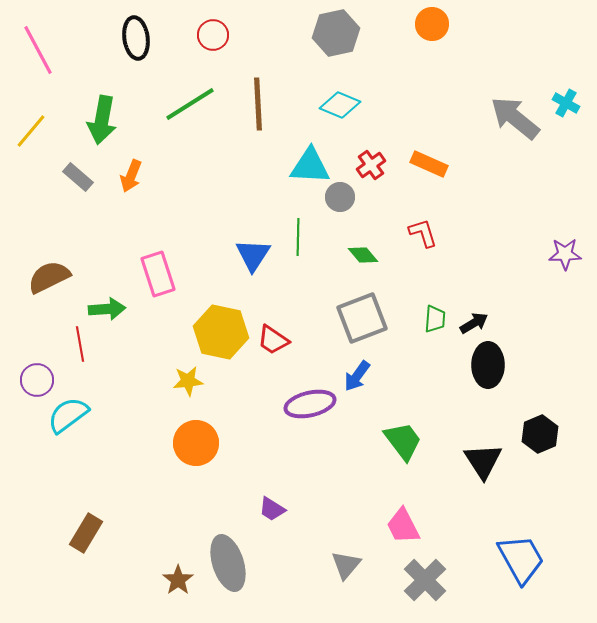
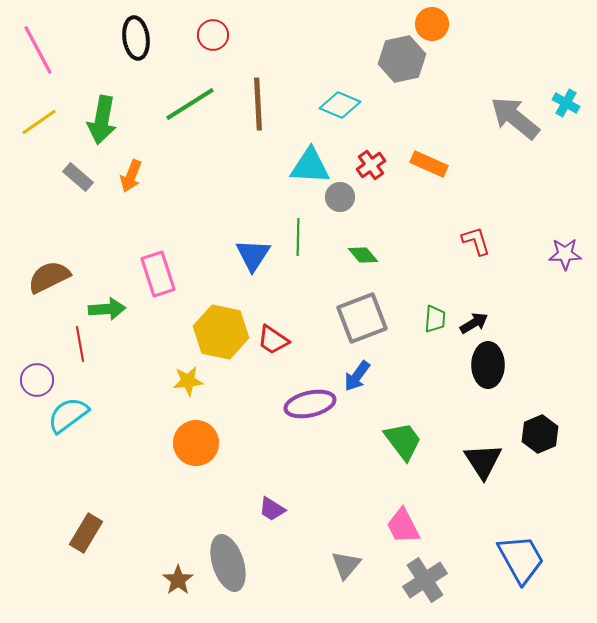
gray hexagon at (336, 33): moved 66 px right, 26 px down
yellow line at (31, 131): moved 8 px right, 9 px up; rotated 15 degrees clockwise
red L-shape at (423, 233): moved 53 px right, 8 px down
gray cross at (425, 580): rotated 12 degrees clockwise
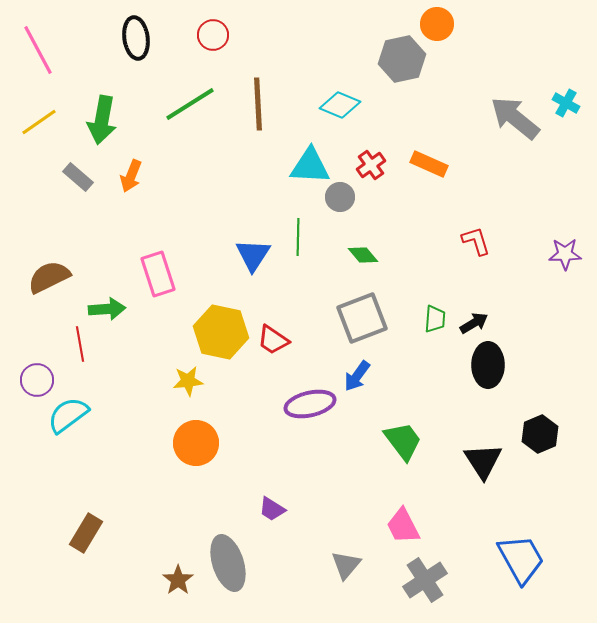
orange circle at (432, 24): moved 5 px right
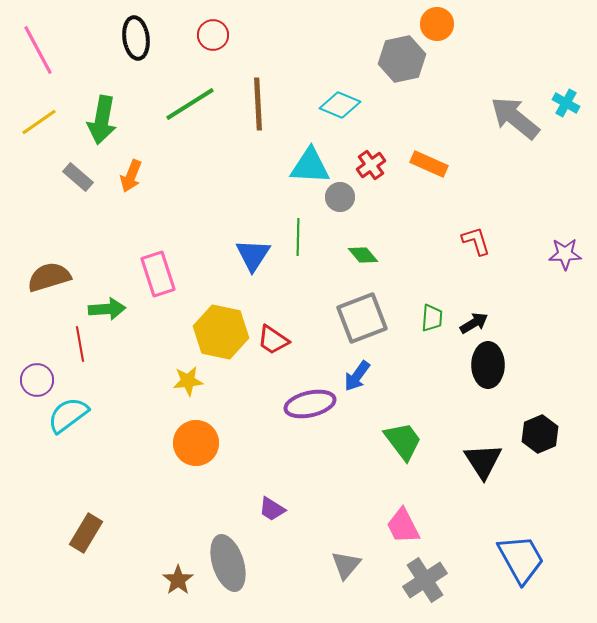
brown semicircle at (49, 277): rotated 9 degrees clockwise
green trapezoid at (435, 319): moved 3 px left, 1 px up
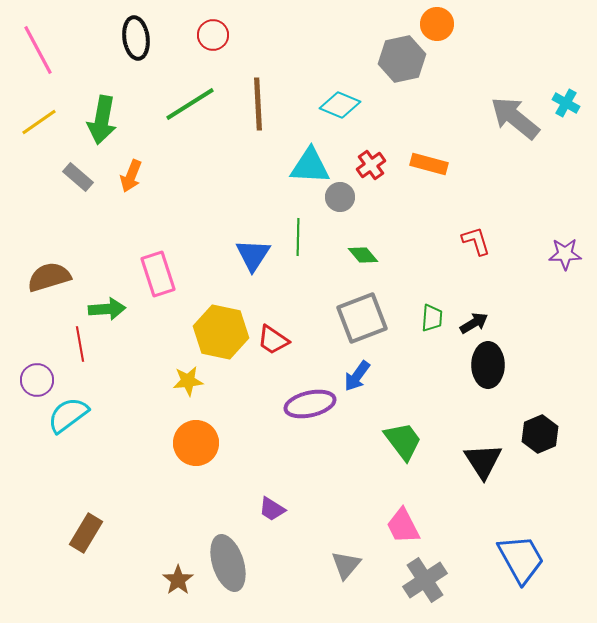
orange rectangle at (429, 164): rotated 9 degrees counterclockwise
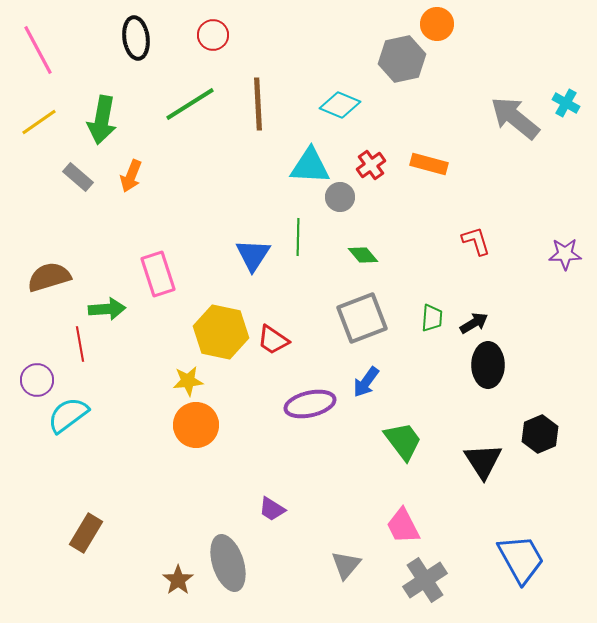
blue arrow at (357, 376): moved 9 px right, 6 px down
orange circle at (196, 443): moved 18 px up
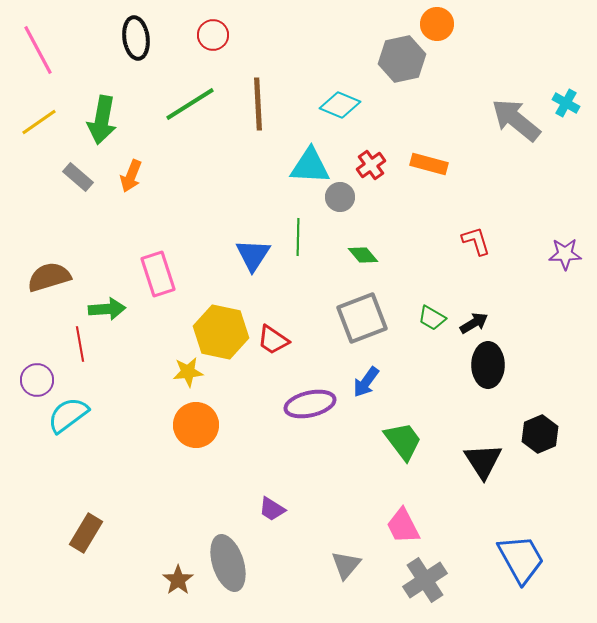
gray arrow at (515, 118): moved 1 px right, 2 px down
green trapezoid at (432, 318): rotated 116 degrees clockwise
yellow star at (188, 381): moved 9 px up
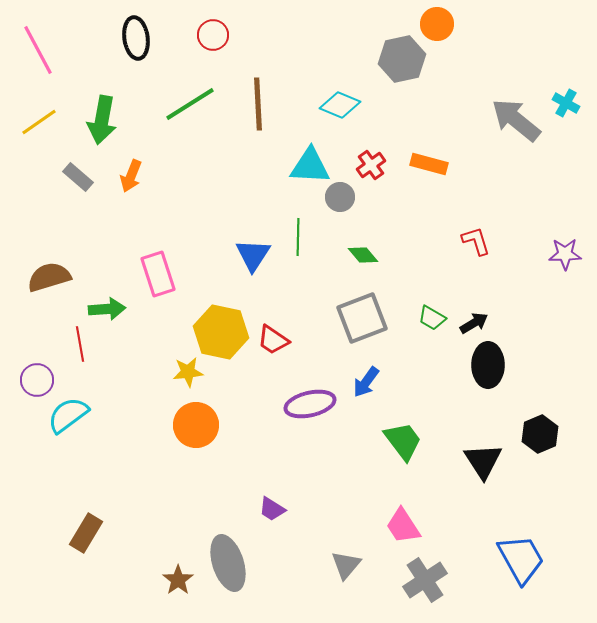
pink trapezoid at (403, 526): rotated 6 degrees counterclockwise
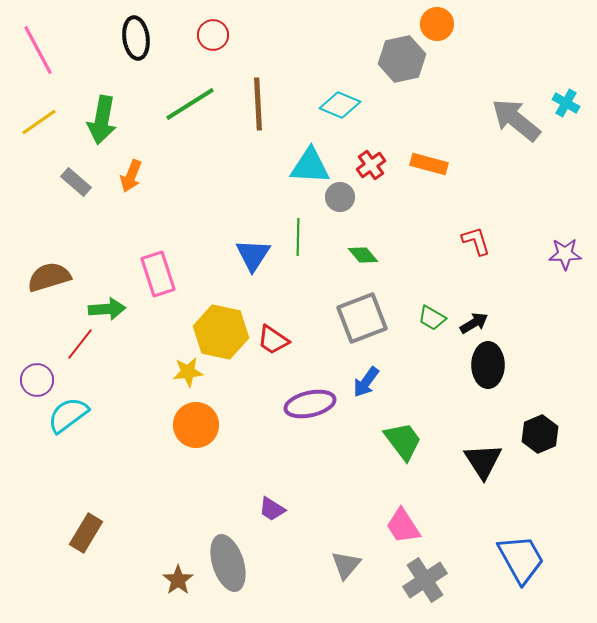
gray rectangle at (78, 177): moved 2 px left, 5 px down
red line at (80, 344): rotated 48 degrees clockwise
